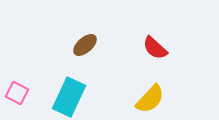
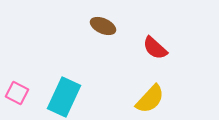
brown ellipse: moved 18 px right, 19 px up; rotated 65 degrees clockwise
cyan rectangle: moved 5 px left
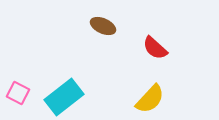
pink square: moved 1 px right
cyan rectangle: rotated 27 degrees clockwise
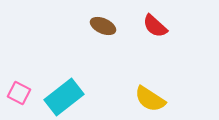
red semicircle: moved 22 px up
pink square: moved 1 px right
yellow semicircle: rotated 80 degrees clockwise
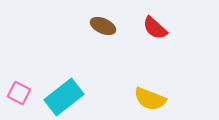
red semicircle: moved 2 px down
yellow semicircle: rotated 12 degrees counterclockwise
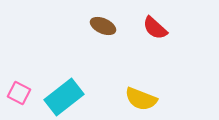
yellow semicircle: moved 9 px left
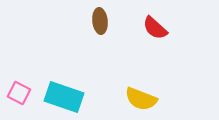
brown ellipse: moved 3 px left, 5 px up; rotated 60 degrees clockwise
cyan rectangle: rotated 57 degrees clockwise
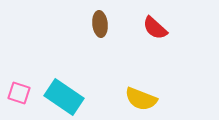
brown ellipse: moved 3 px down
pink square: rotated 10 degrees counterclockwise
cyan rectangle: rotated 15 degrees clockwise
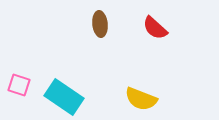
pink square: moved 8 px up
